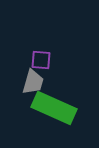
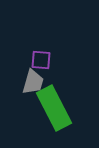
green rectangle: rotated 39 degrees clockwise
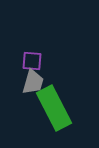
purple square: moved 9 px left, 1 px down
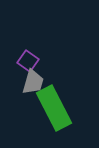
purple square: moved 4 px left; rotated 30 degrees clockwise
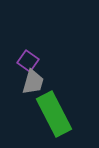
green rectangle: moved 6 px down
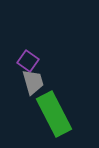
gray trapezoid: rotated 32 degrees counterclockwise
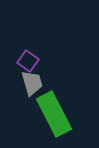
gray trapezoid: moved 1 px left, 1 px down
